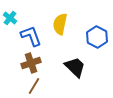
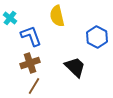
yellow semicircle: moved 3 px left, 8 px up; rotated 25 degrees counterclockwise
brown cross: moved 1 px left
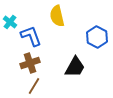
cyan cross: moved 4 px down
black trapezoid: rotated 75 degrees clockwise
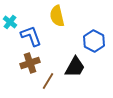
blue hexagon: moved 3 px left, 4 px down
brown line: moved 14 px right, 5 px up
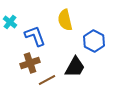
yellow semicircle: moved 8 px right, 4 px down
blue L-shape: moved 4 px right
brown line: moved 1 px left, 1 px up; rotated 30 degrees clockwise
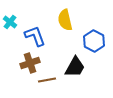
brown line: rotated 18 degrees clockwise
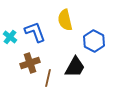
cyan cross: moved 15 px down
blue L-shape: moved 4 px up
brown line: moved 1 px right, 2 px up; rotated 66 degrees counterclockwise
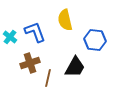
blue hexagon: moved 1 px right, 1 px up; rotated 20 degrees counterclockwise
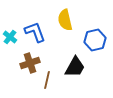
blue hexagon: rotated 20 degrees counterclockwise
brown line: moved 1 px left, 2 px down
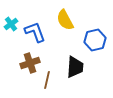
yellow semicircle: rotated 15 degrees counterclockwise
cyan cross: moved 1 px right, 13 px up; rotated 16 degrees clockwise
black trapezoid: rotated 25 degrees counterclockwise
